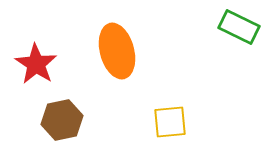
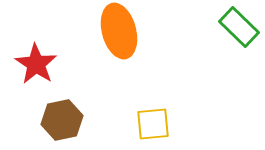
green rectangle: rotated 18 degrees clockwise
orange ellipse: moved 2 px right, 20 px up
yellow square: moved 17 px left, 2 px down
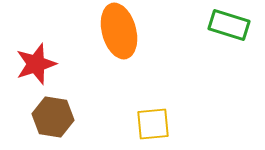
green rectangle: moved 10 px left, 2 px up; rotated 27 degrees counterclockwise
red star: rotated 21 degrees clockwise
brown hexagon: moved 9 px left, 3 px up; rotated 21 degrees clockwise
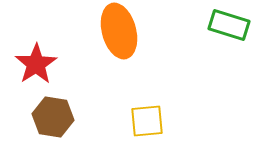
red star: rotated 15 degrees counterclockwise
yellow square: moved 6 px left, 3 px up
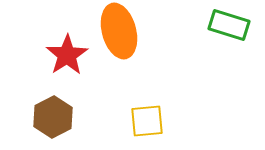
red star: moved 31 px right, 9 px up
brown hexagon: rotated 24 degrees clockwise
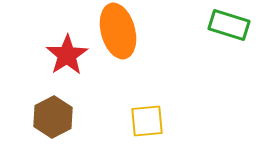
orange ellipse: moved 1 px left
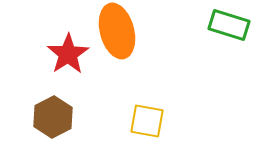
orange ellipse: moved 1 px left
red star: moved 1 px right, 1 px up
yellow square: rotated 15 degrees clockwise
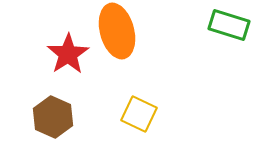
brown hexagon: rotated 9 degrees counterclockwise
yellow square: moved 8 px left, 7 px up; rotated 15 degrees clockwise
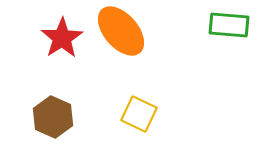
green rectangle: rotated 12 degrees counterclockwise
orange ellipse: moved 4 px right; rotated 26 degrees counterclockwise
red star: moved 6 px left, 16 px up
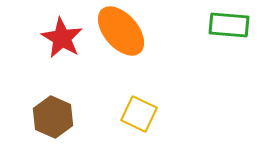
red star: rotated 9 degrees counterclockwise
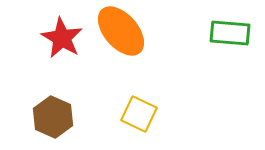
green rectangle: moved 1 px right, 8 px down
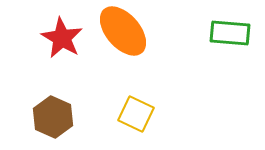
orange ellipse: moved 2 px right
yellow square: moved 3 px left
